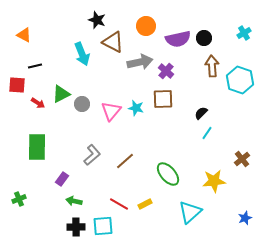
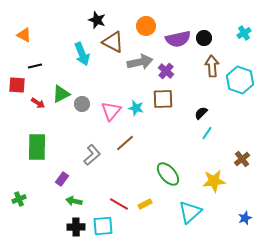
brown line: moved 18 px up
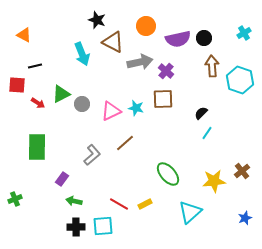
pink triangle: rotated 25 degrees clockwise
brown cross: moved 12 px down
green cross: moved 4 px left
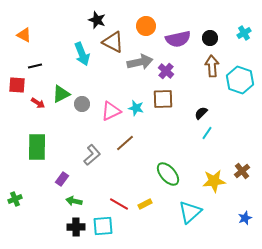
black circle: moved 6 px right
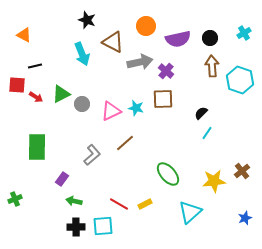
black star: moved 10 px left
red arrow: moved 2 px left, 6 px up
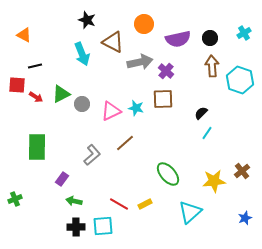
orange circle: moved 2 px left, 2 px up
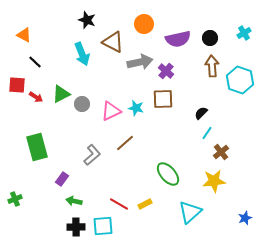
black line: moved 4 px up; rotated 56 degrees clockwise
green rectangle: rotated 16 degrees counterclockwise
brown cross: moved 21 px left, 19 px up
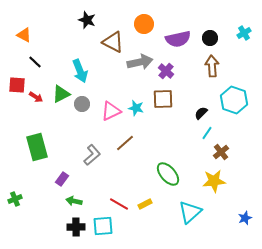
cyan arrow: moved 2 px left, 17 px down
cyan hexagon: moved 6 px left, 20 px down
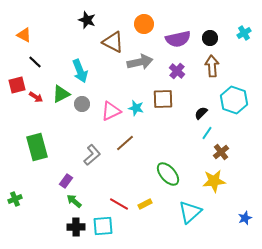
purple cross: moved 11 px right
red square: rotated 18 degrees counterclockwise
purple rectangle: moved 4 px right, 2 px down
green arrow: rotated 28 degrees clockwise
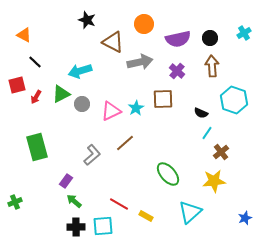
cyan arrow: rotated 95 degrees clockwise
red arrow: rotated 88 degrees clockwise
cyan star: rotated 28 degrees clockwise
black semicircle: rotated 112 degrees counterclockwise
green cross: moved 3 px down
yellow rectangle: moved 1 px right, 12 px down; rotated 56 degrees clockwise
